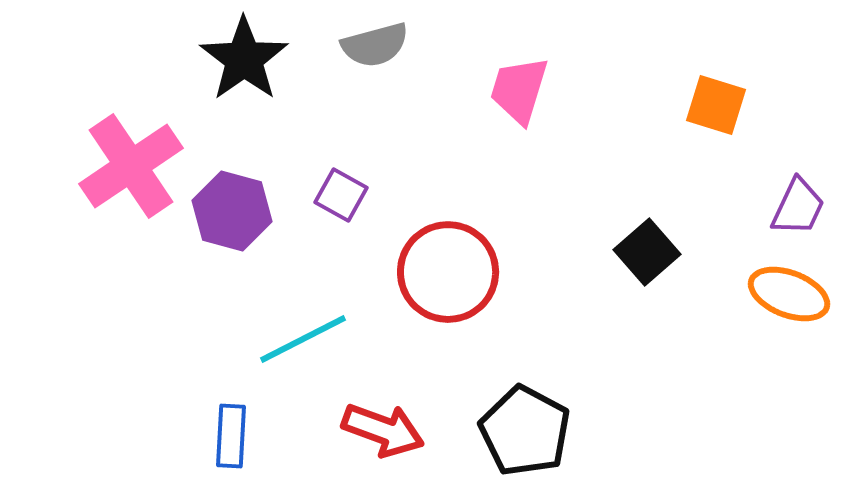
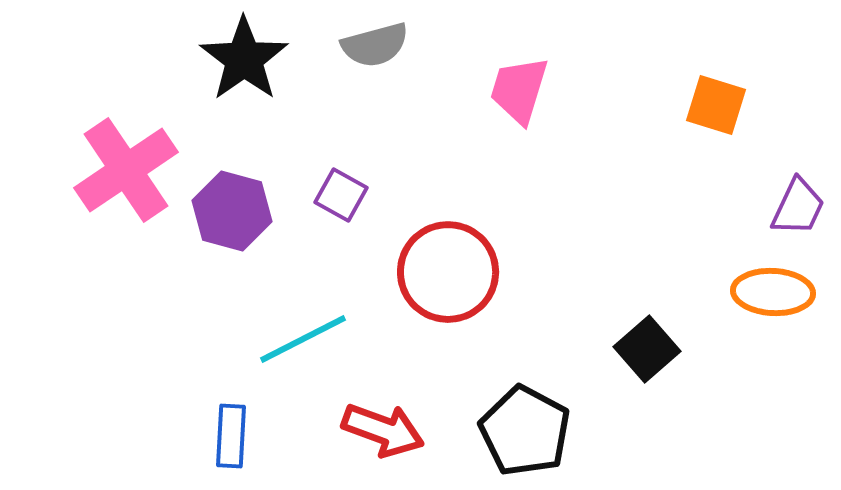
pink cross: moved 5 px left, 4 px down
black square: moved 97 px down
orange ellipse: moved 16 px left, 2 px up; rotated 18 degrees counterclockwise
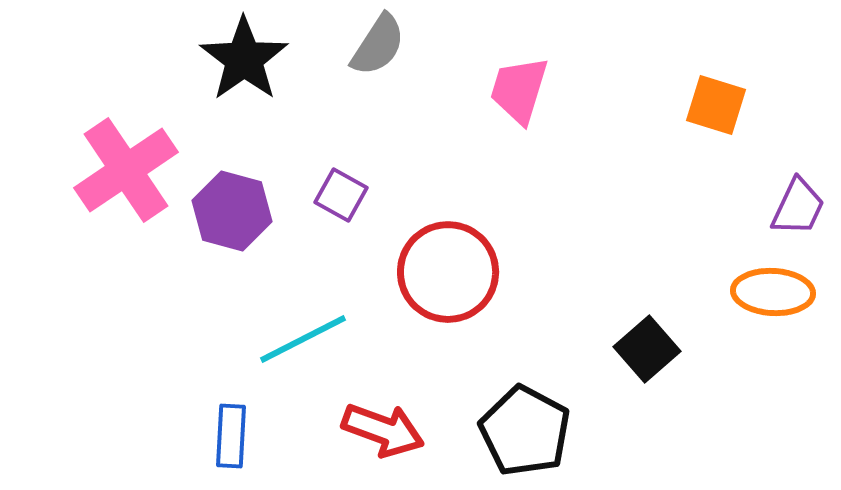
gray semicircle: moved 3 px right; rotated 42 degrees counterclockwise
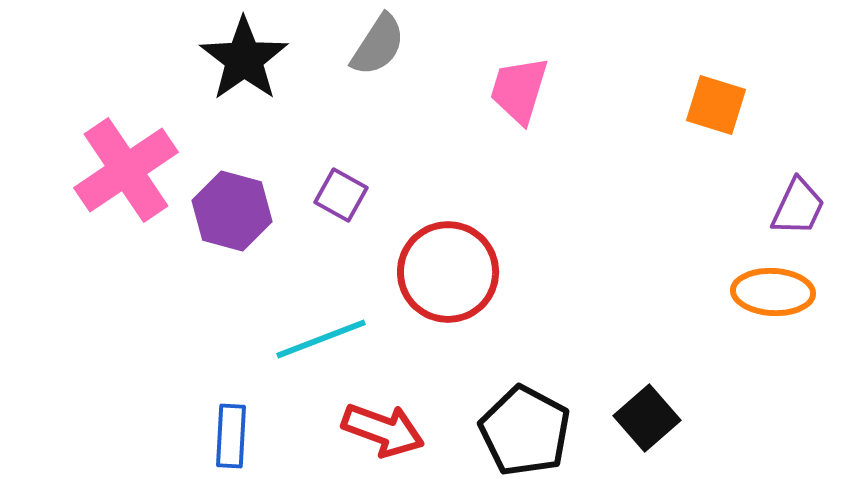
cyan line: moved 18 px right; rotated 6 degrees clockwise
black square: moved 69 px down
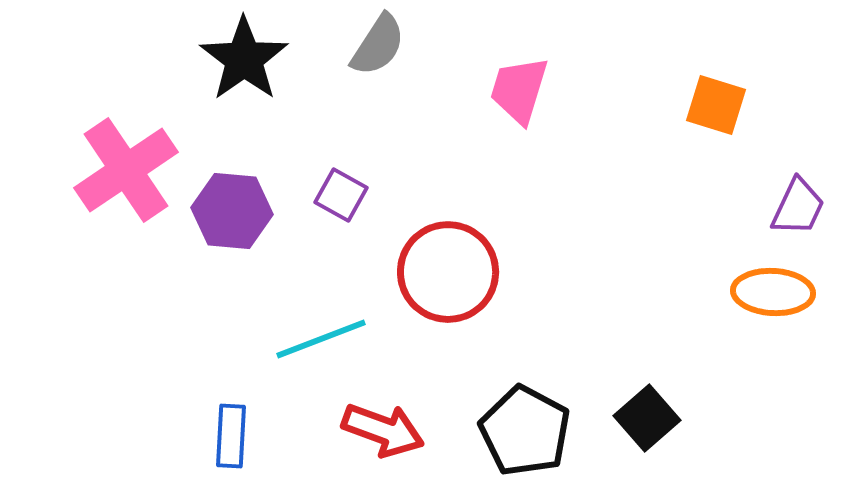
purple hexagon: rotated 10 degrees counterclockwise
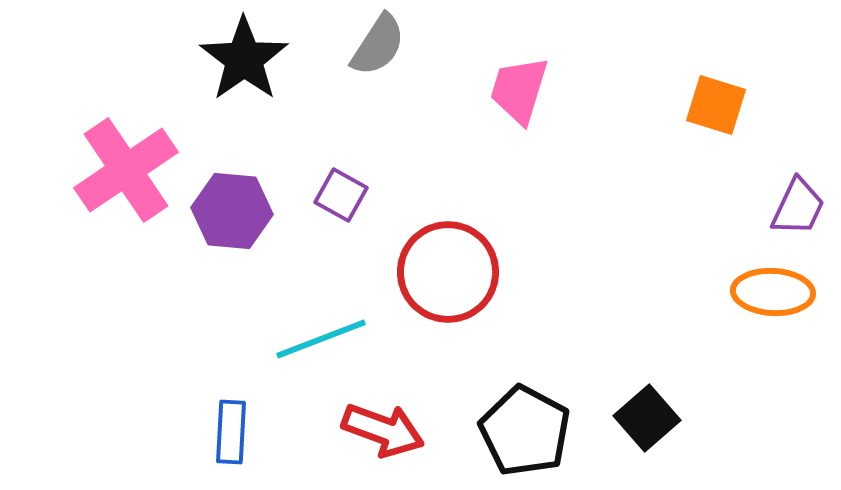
blue rectangle: moved 4 px up
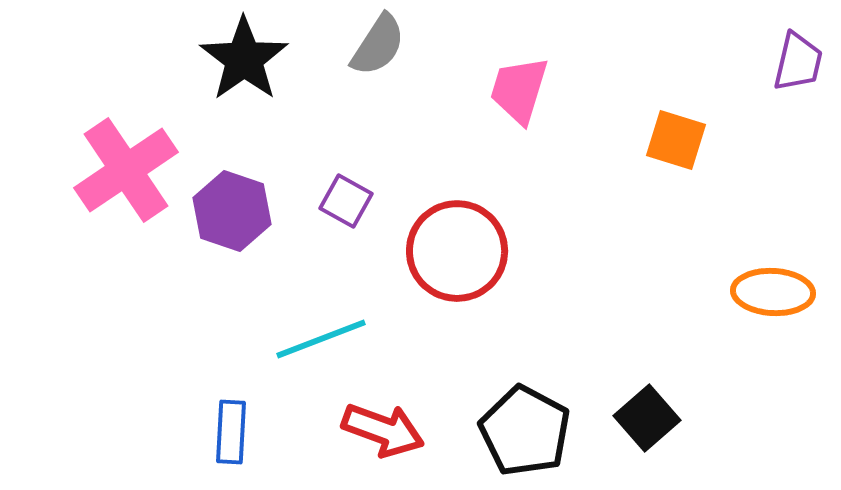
orange square: moved 40 px left, 35 px down
purple square: moved 5 px right, 6 px down
purple trapezoid: moved 145 px up; rotated 12 degrees counterclockwise
purple hexagon: rotated 14 degrees clockwise
red circle: moved 9 px right, 21 px up
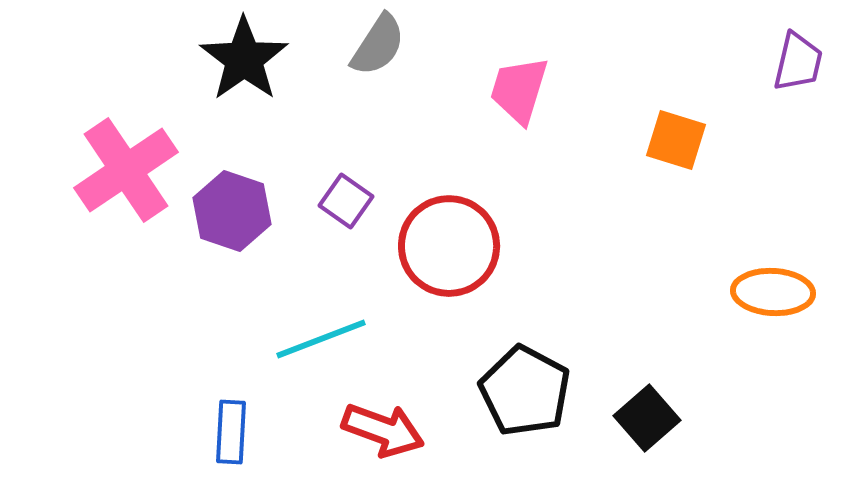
purple square: rotated 6 degrees clockwise
red circle: moved 8 px left, 5 px up
black pentagon: moved 40 px up
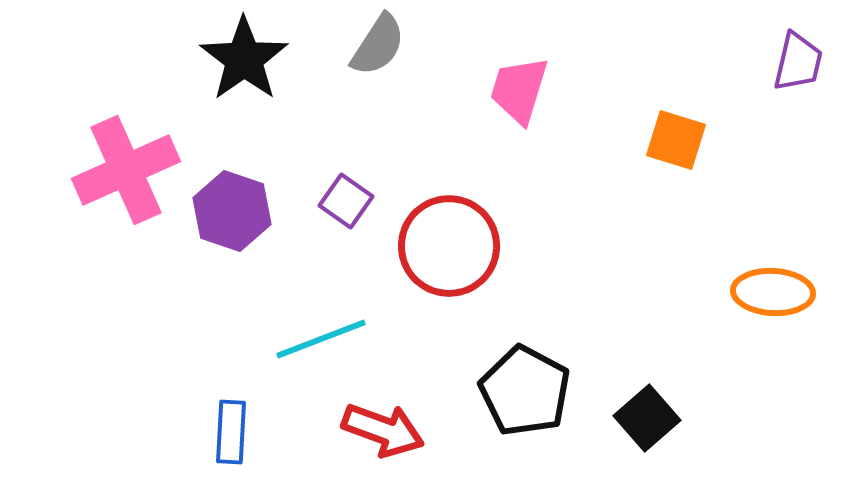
pink cross: rotated 10 degrees clockwise
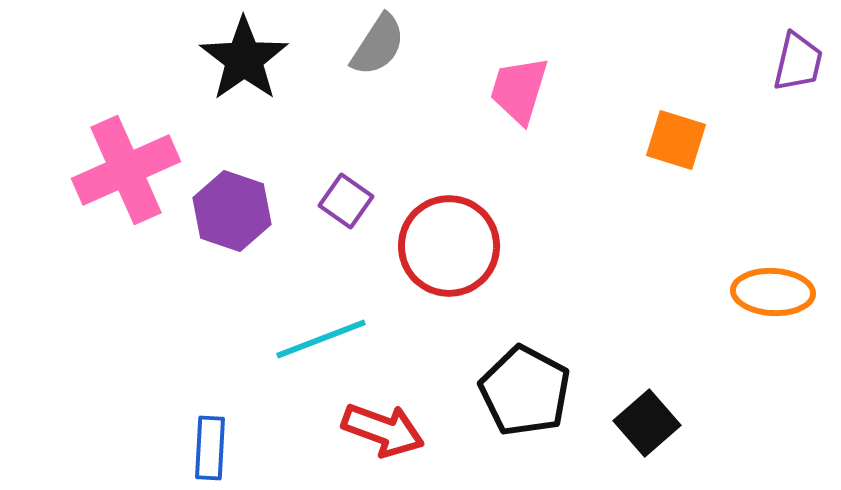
black square: moved 5 px down
blue rectangle: moved 21 px left, 16 px down
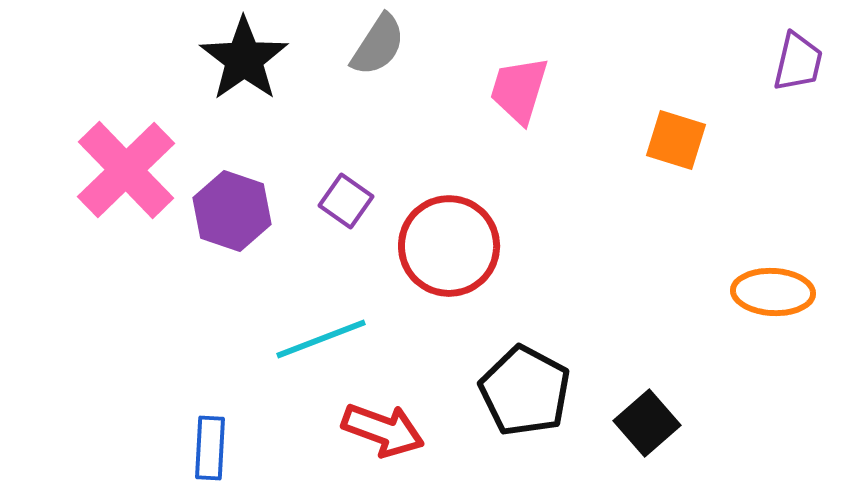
pink cross: rotated 20 degrees counterclockwise
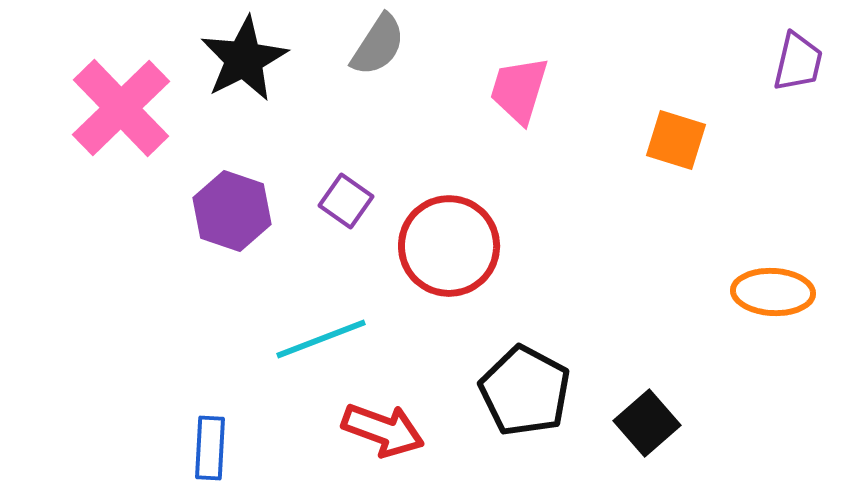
black star: rotated 8 degrees clockwise
pink cross: moved 5 px left, 62 px up
